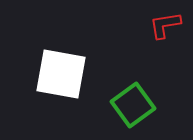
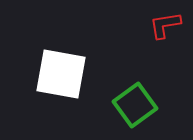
green square: moved 2 px right
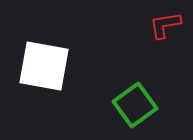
white square: moved 17 px left, 8 px up
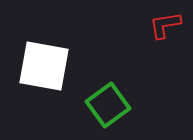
green square: moved 27 px left
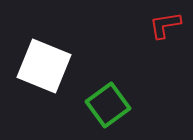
white square: rotated 12 degrees clockwise
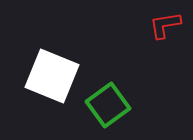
white square: moved 8 px right, 10 px down
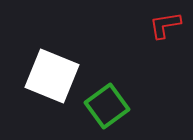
green square: moved 1 px left, 1 px down
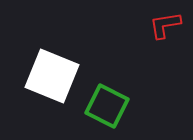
green square: rotated 27 degrees counterclockwise
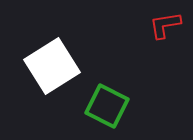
white square: moved 10 px up; rotated 36 degrees clockwise
